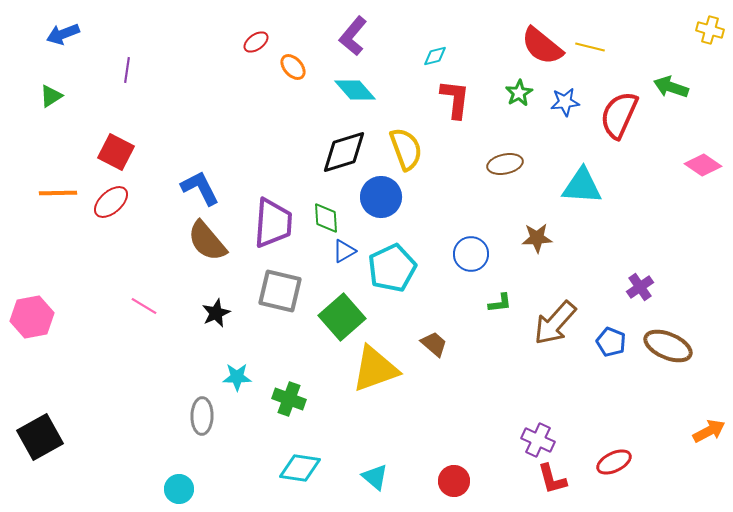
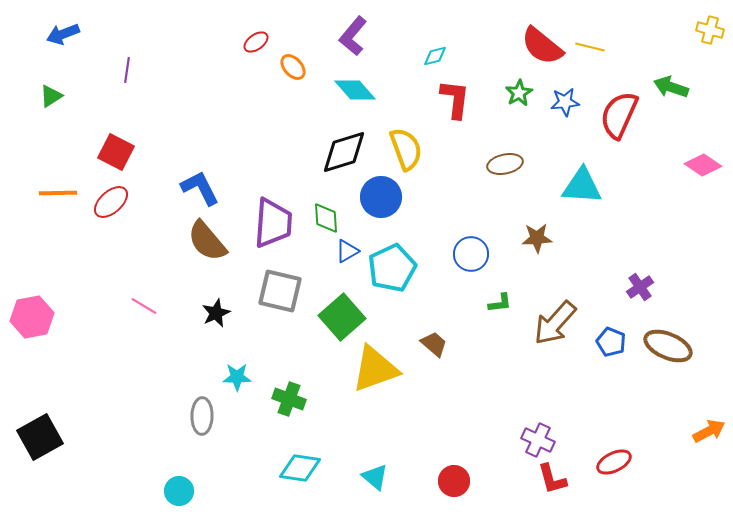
blue triangle at (344, 251): moved 3 px right
cyan circle at (179, 489): moved 2 px down
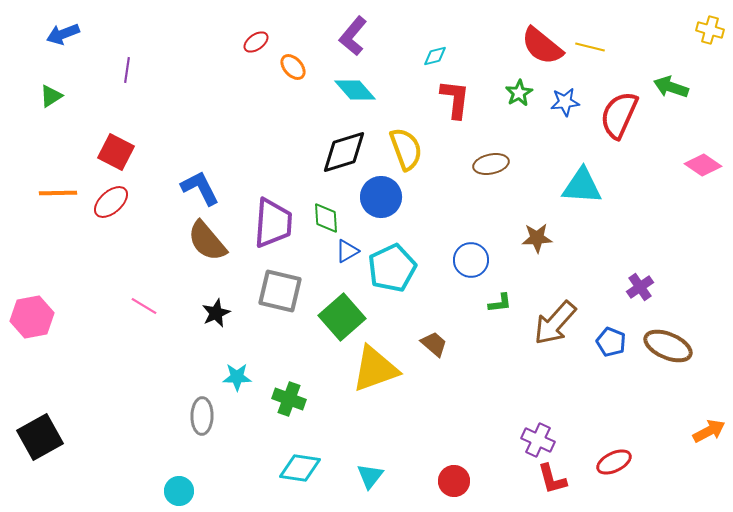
brown ellipse at (505, 164): moved 14 px left
blue circle at (471, 254): moved 6 px down
cyan triangle at (375, 477): moved 5 px left, 1 px up; rotated 28 degrees clockwise
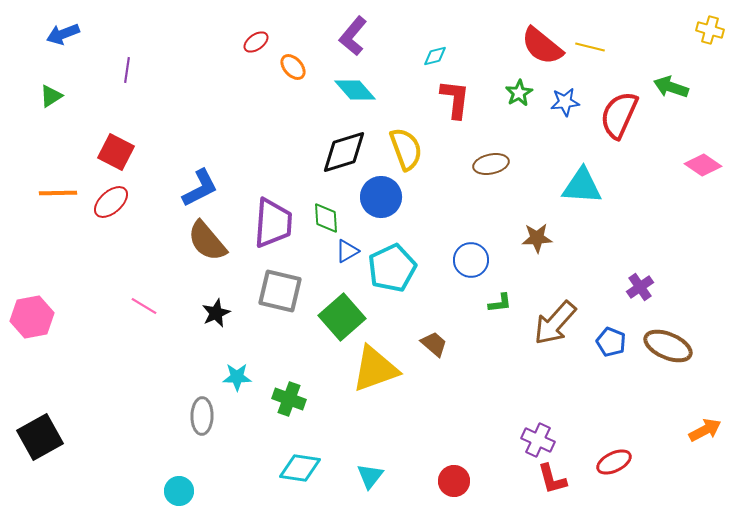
blue L-shape at (200, 188): rotated 90 degrees clockwise
orange arrow at (709, 431): moved 4 px left, 1 px up
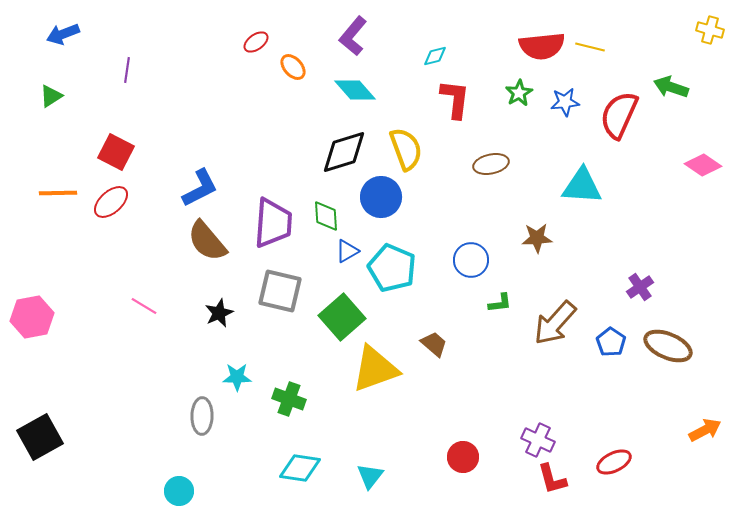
red semicircle at (542, 46): rotated 45 degrees counterclockwise
green diamond at (326, 218): moved 2 px up
cyan pentagon at (392, 268): rotated 24 degrees counterclockwise
black star at (216, 313): moved 3 px right
blue pentagon at (611, 342): rotated 12 degrees clockwise
red circle at (454, 481): moved 9 px right, 24 px up
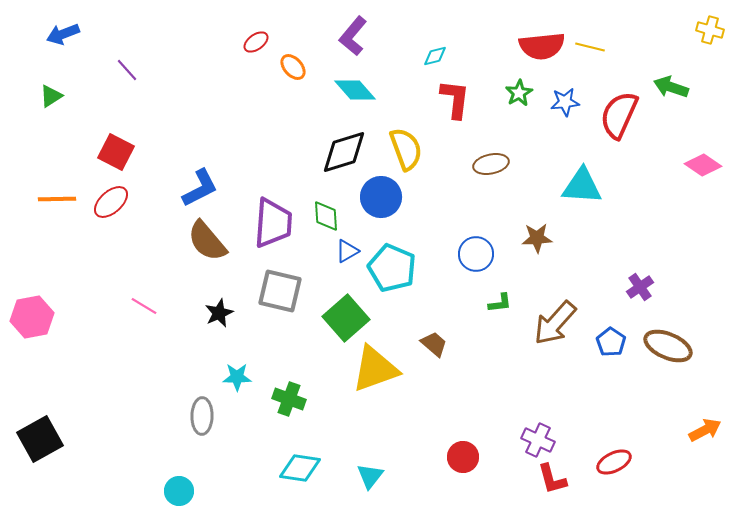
purple line at (127, 70): rotated 50 degrees counterclockwise
orange line at (58, 193): moved 1 px left, 6 px down
blue circle at (471, 260): moved 5 px right, 6 px up
green square at (342, 317): moved 4 px right, 1 px down
black square at (40, 437): moved 2 px down
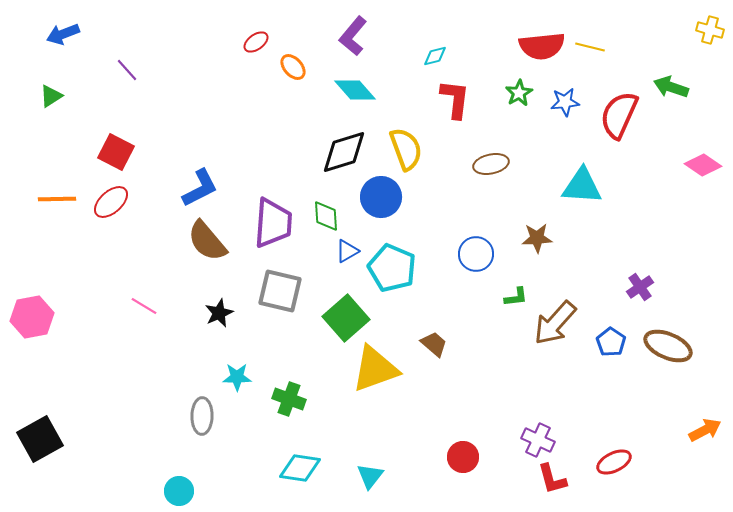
green L-shape at (500, 303): moved 16 px right, 6 px up
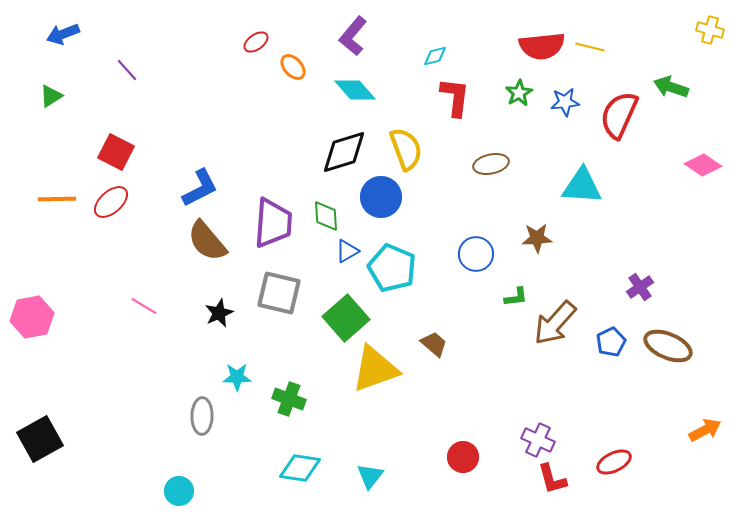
red L-shape at (455, 99): moved 2 px up
gray square at (280, 291): moved 1 px left, 2 px down
blue pentagon at (611, 342): rotated 12 degrees clockwise
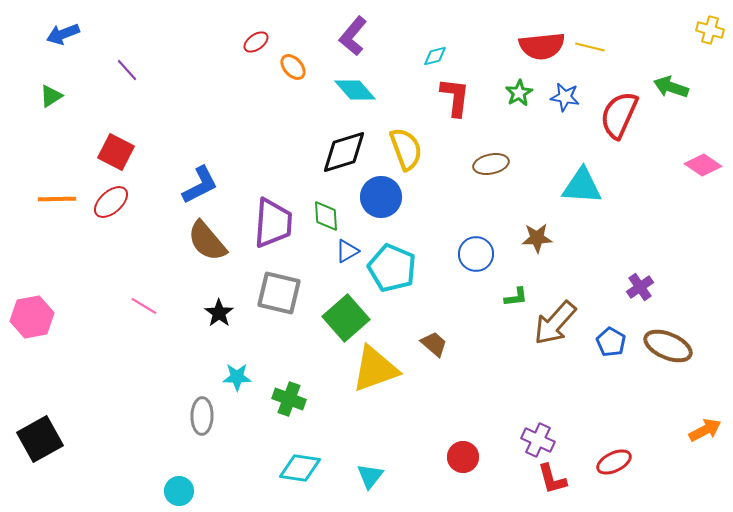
blue star at (565, 102): moved 5 px up; rotated 16 degrees clockwise
blue L-shape at (200, 188): moved 3 px up
black star at (219, 313): rotated 12 degrees counterclockwise
blue pentagon at (611, 342): rotated 16 degrees counterclockwise
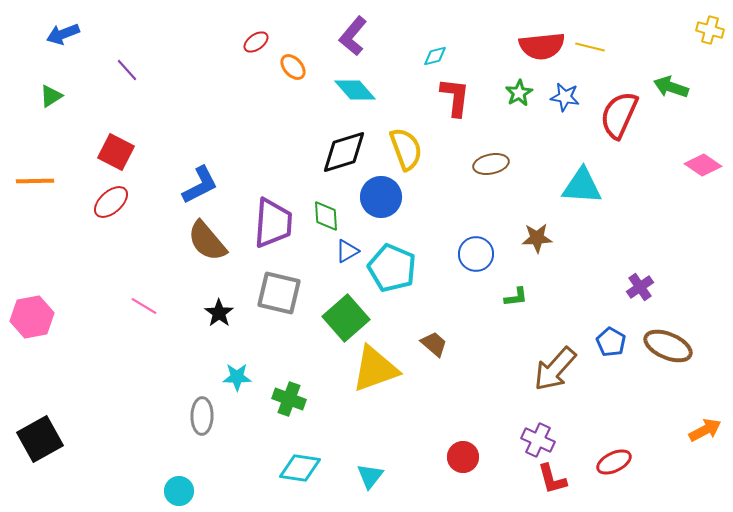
orange line at (57, 199): moved 22 px left, 18 px up
brown arrow at (555, 323): moved 46 px down
